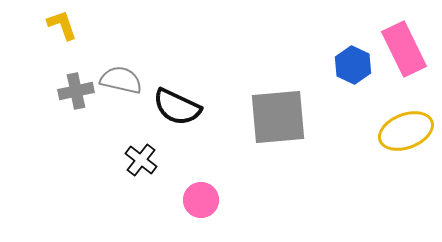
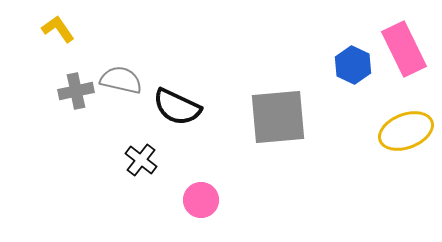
yellow L-shape: moved 4 px left, 4 px down; rotated 16 degrees counterclockwise
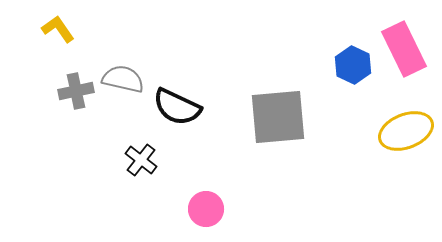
gray semicircle: moved 2 px right, 1 px up
pink circle: moved 5 px right, 9 px down
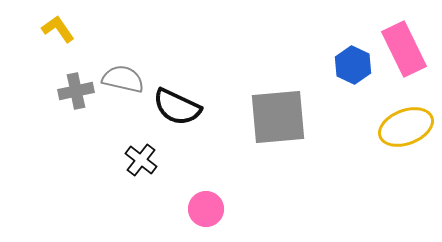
yellow ellipse: moved 4 px up
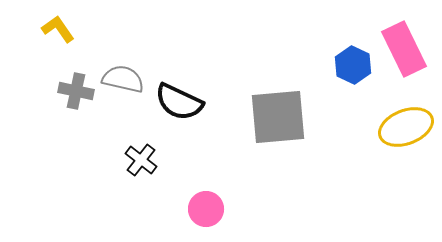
gray cross: rotated 24 degrees clockwise
black semicircle: moved 2 px right, 5 px up
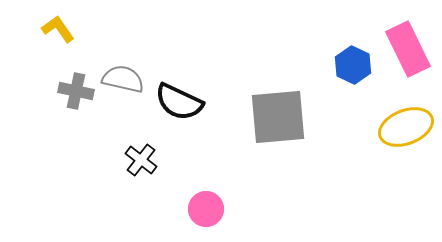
pink rectangle: moved 4 px right
